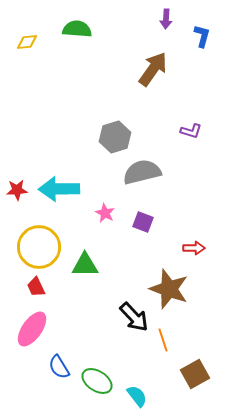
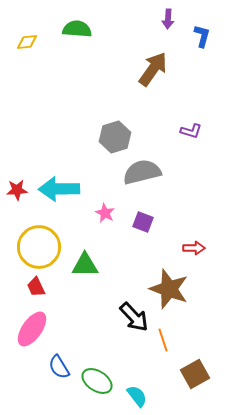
purple arrow: moved 2 px right
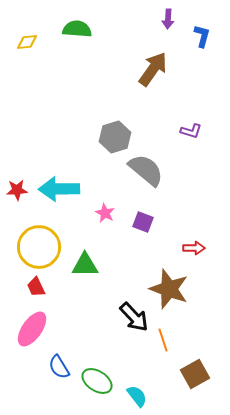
gray semicircle: moved 4 px right, 2 px up; rotated 54 degrees clockwise
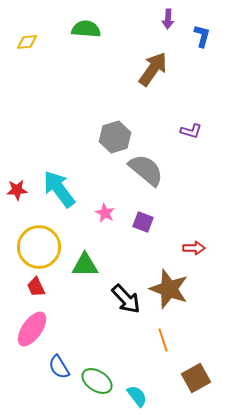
green semicircle: moved 9 px right
cyan arrow: rotated 54 degrees clockwise
black arrow: moved 8 px left, 18 px up
brown square: moved 1 px right, 4 px down
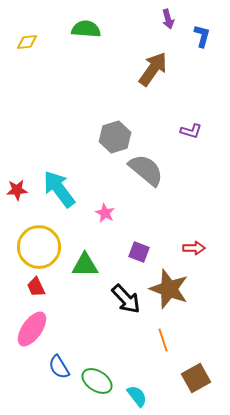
purple arrow: rotated 18 degrees counterclockwise
purple square: moved 4 px left, 30 px down
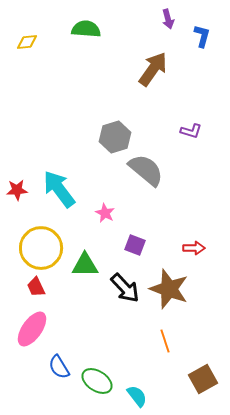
yellow circle: moved 2 px right, 1 px down
purple square: moved 4 px left, 7 px up
black arrow: moved 1 px left, 11 px up
orange line: moved 2 px right, 1 px down
brown square: moved 7 px right, 1 px down
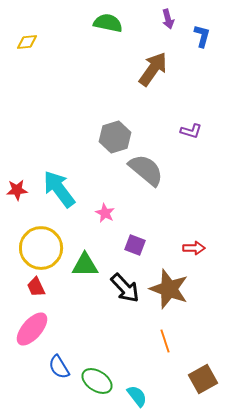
green semicircle: moved 22 px right, 6 px up; rotated 8 degrees clockwise
pink ellipse: rotated 6 degrees clockwise
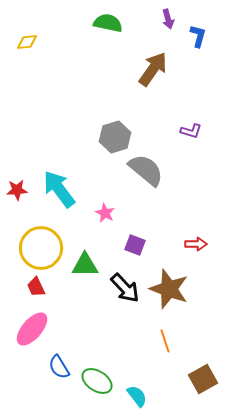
blue L-shape: moved 4 px left
red arrow: moved 2 px right, 4 px up
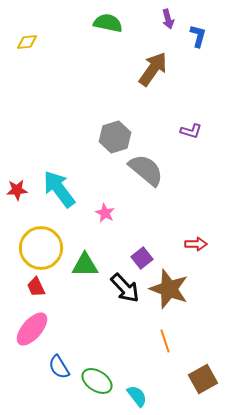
purple square: moved 7 px right, 13 px down; rotated 30 degrees clockwise
